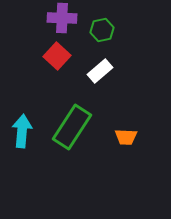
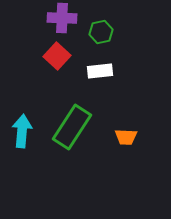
green hexagon: moved 1 px left, 2 px down
white rectangle: rotated 35 degrees clockwise
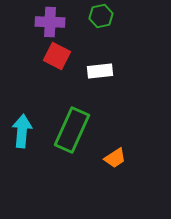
purple cross: moved 12 px left, 4 px down
green hexagon: moved 16 px up
red square: rotated 16 degrees counterclockwise
green rectangle: moved 3 px down; rotated 9 degrees counterclockwise
orange trapezoid: moved 11 px left, 21 px down; rotated 35 degrees counterclockwise
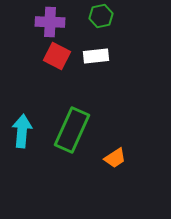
white rectangle: moved 4 px left, 15 px up
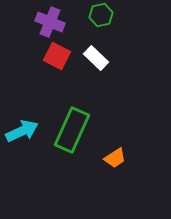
green hexagon: moved 1 px up
purple cross: rotated 20 degrees clockwise
white rectangle: moved 2 px down; rotated 50 degrees clockwise
cyan arrow: rotated 60 degrees clockwise
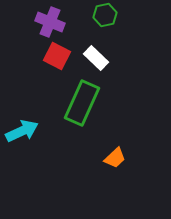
green hexagon: moved 4 px right
green rectangle: moved 10 px right, 27 px up
orange trapezoid: rotated 10 degrees counterclockwise
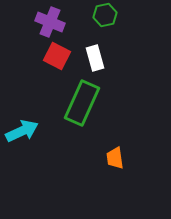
white rectangle: moved 1 px left; rotated 30 degrees clockwise
orange trapezoid: rotated 125 degrees clockwise
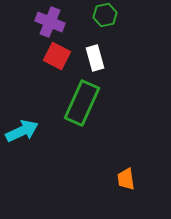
orange trapezoid: moved 11 px right, 21 px down
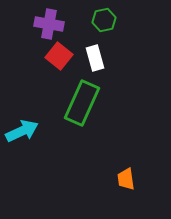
green hexagon: moved 1 px left, 5 px down
purple cross: moved 1 px left, 2 px down; rotated 12 degrees counterclockwise
red square: moved 2 px right; rotated 12 degrees clockwise
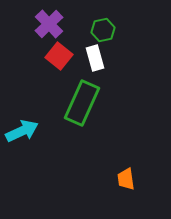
green hexagon: moved 1 px left, 10 px down
purple cross: rotated 36 degrees clockwise
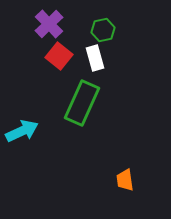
orange trapezoid: moved 1 px left, 1 px down
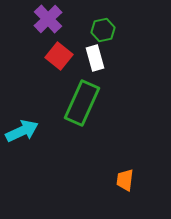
purple cross: moved 1 px left, 5 px up
orange trapezoid: rotated 15 degrees clockwise
